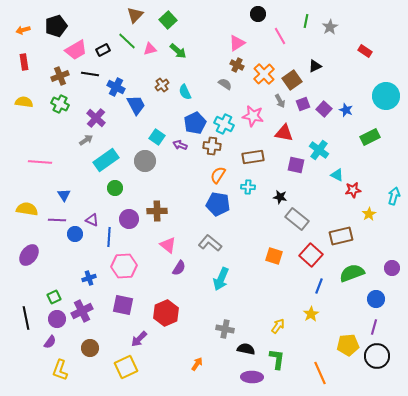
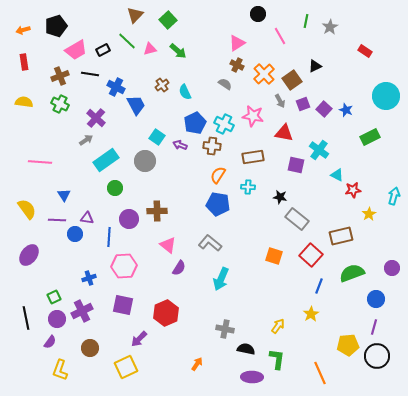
yellow semicircle at (27, 209): rotated 45 degrees clockwise
purple triangle at (92, 220): moved 5 px left, 2 px up; rotated 16 degrees counterclockwise
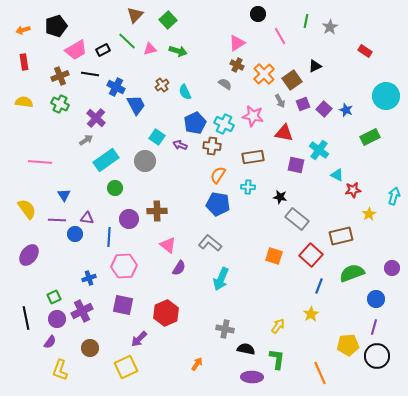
green arrow at (178, 51): rotated 24 degrees counterclockwise
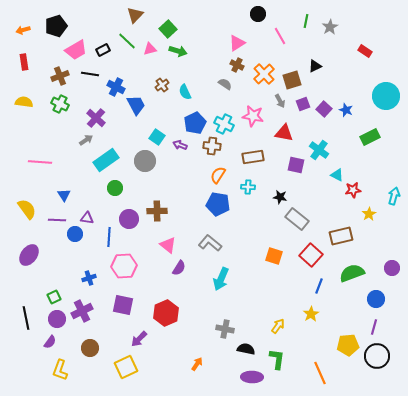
green square at (168, 20): moved 9 px down
brown square at (292, 80): rotated 18 degrees clockwise
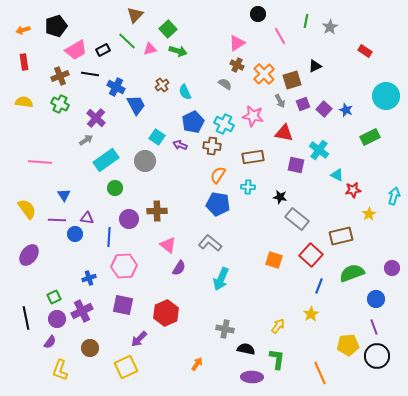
blue pentagon at (195, 123): moved 2 px left, 1 px up
orange square at (274, 256): moved 4 px down
purple line at (374, 327): rotated 35 degrees counterclockwise
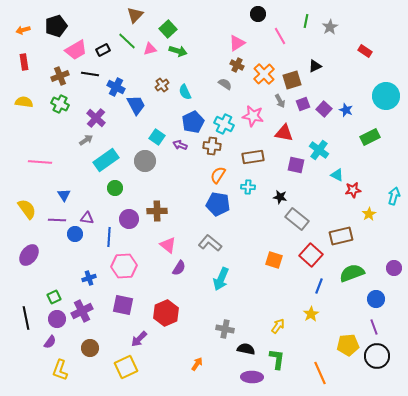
purple circle at (392, 268): moved 2 px right
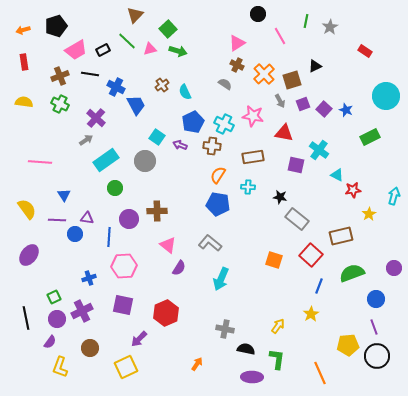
yellow L-shape at (60, 370): moved 3 px up
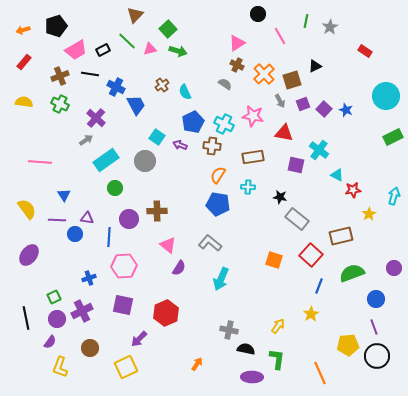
red rectangle at (24, 62): rotated 49 degrees clockwise
green rectangle at (370, 137): moved 23 px right
gray cross at (225, 329): moved 4 px right, 1 px down
